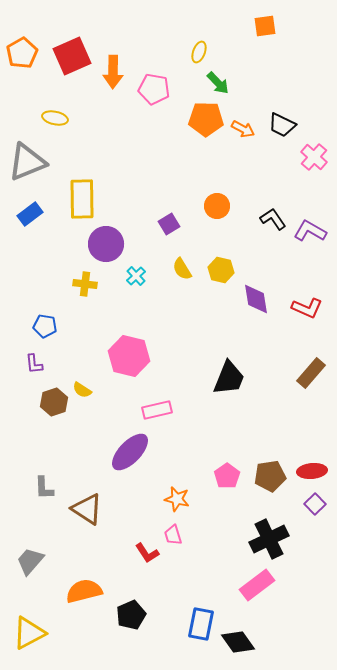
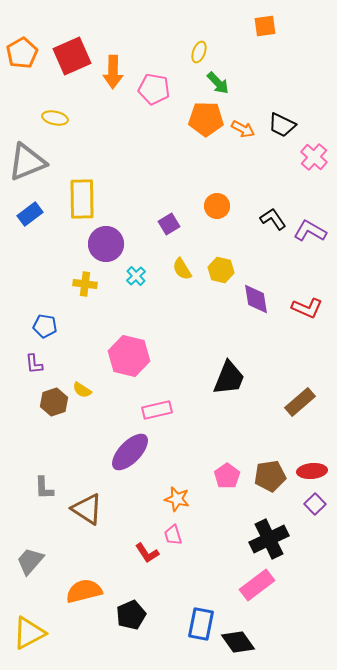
brown rectangle at (311, 373): moved 11 px left, 29 px down; rotated 8 degrees clockwise
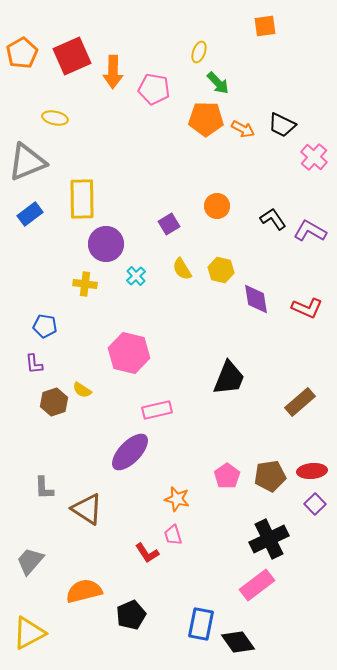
pink hexagon at (129, 356): moved 3 px up
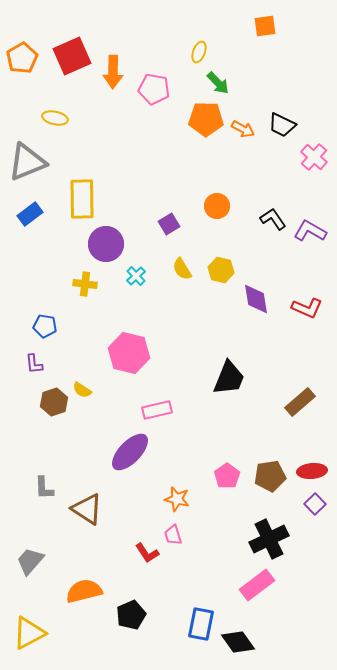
orange pentagon at (22, 53): moved 5 px down
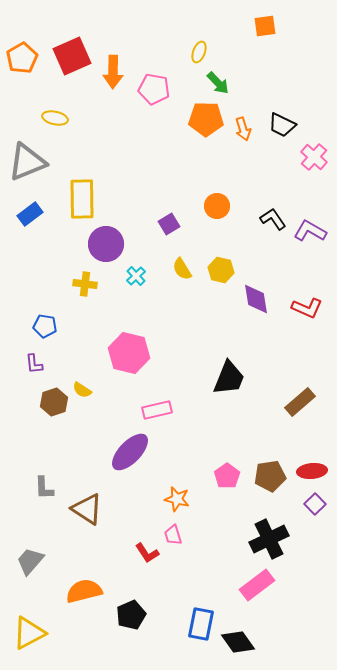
orange arrow at (243, 129): rotated 45 degrees clockwise
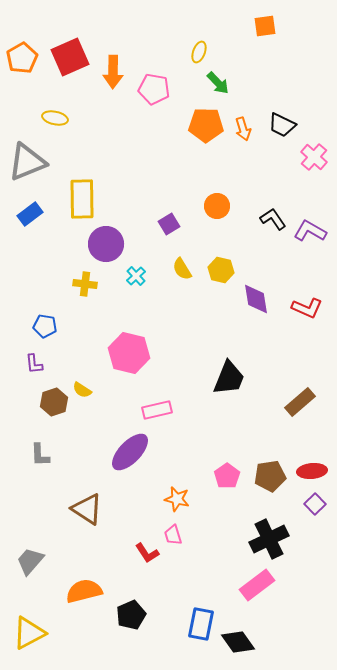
red square at (72, 56): moved 2 px left, 1 px down
orange pentagon at (206, 119): moved 6 px down
gray L-shape at (44, 488): moved 4 px left, 33 px up
